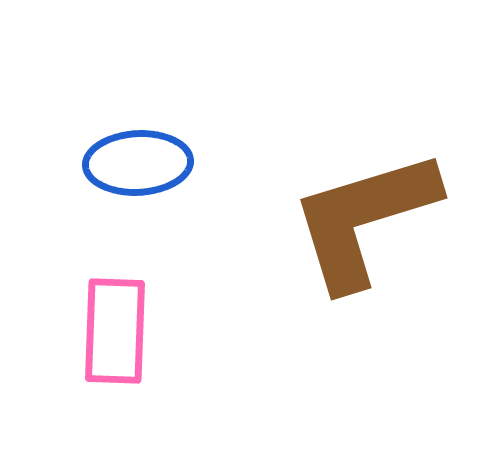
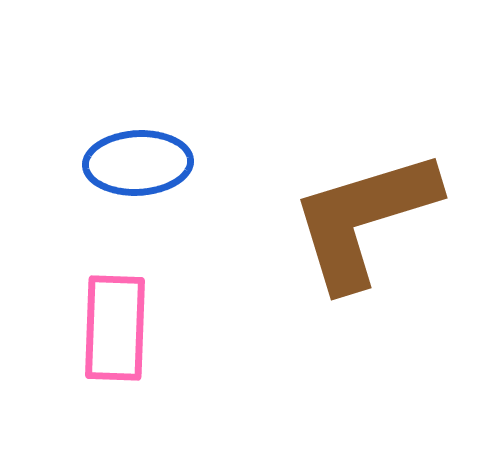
pink rectangle: moved 3 px up
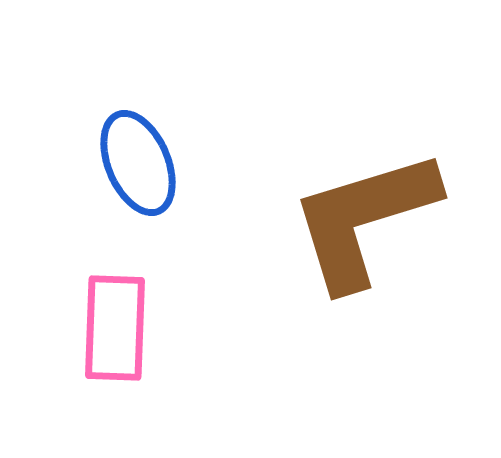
blue ellipse: rotated 70 degrees clockwise
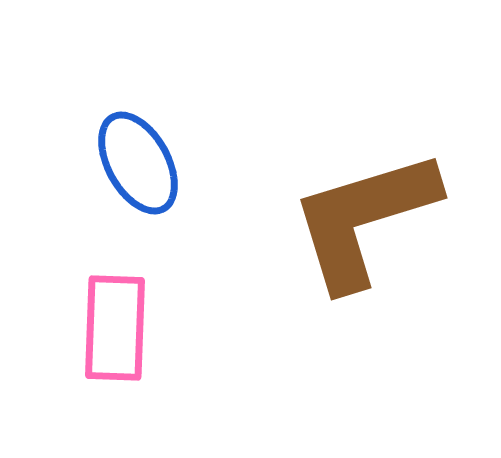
blue ellipse: rotated 6 degrees counterclockwise
